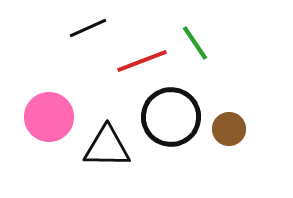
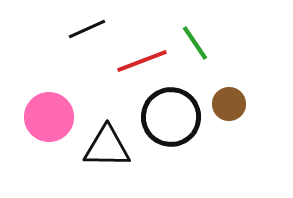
black line: moved 1 px left, 1 px down
brown circle: moved 25 px up
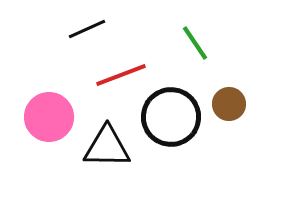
red line: moved 21 px left, 14 px down
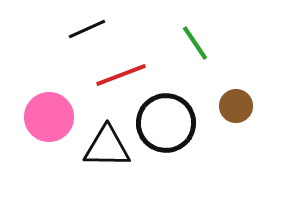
brown circle: moved 7 px right, 2 px down
black circle: moved 5 px left, 6 px down
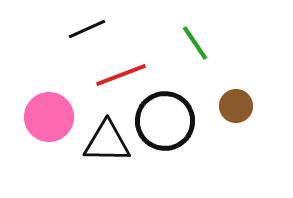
black circle: moved 1 px left, 2 px up
black triangle: moved 5 px up
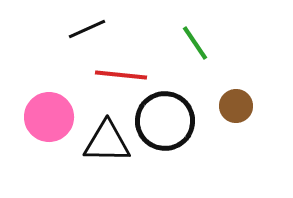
red line: rotated 27 degrees clockwise
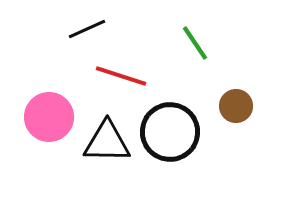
red line: moved 1 px down; rotated 12 degrees clockwise
black circle: moved 5 px right, 11 px down
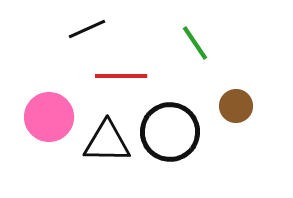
red line: rotated 18 degrees counterclockwise
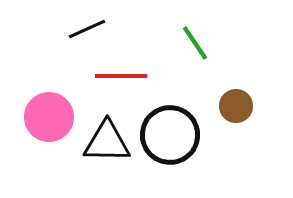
black circle: moved 3 px down
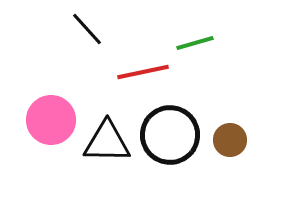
black line: rotated 72 degrees clockwise
green line: rotated 72 degrees counterclockwise
red line: moved 22 px right, 4 px up; rotated 12 degrees counterclockwise
brown circle: moved 6 px left, 34 px down
pink circle: moved 2 px right, 3 px down
